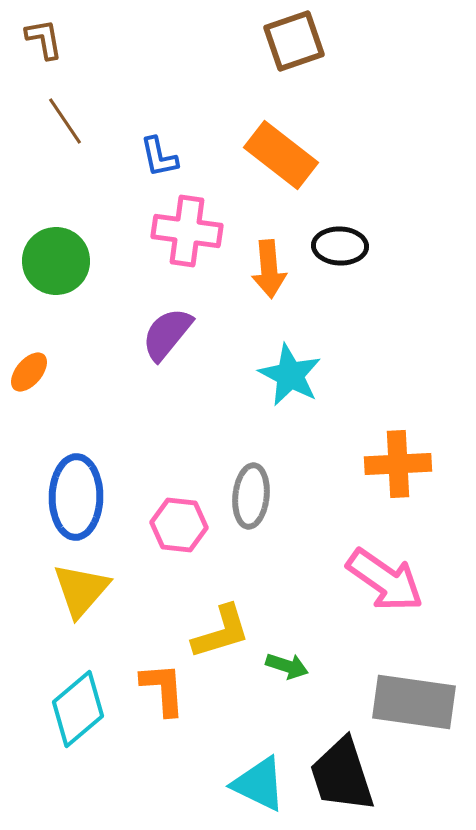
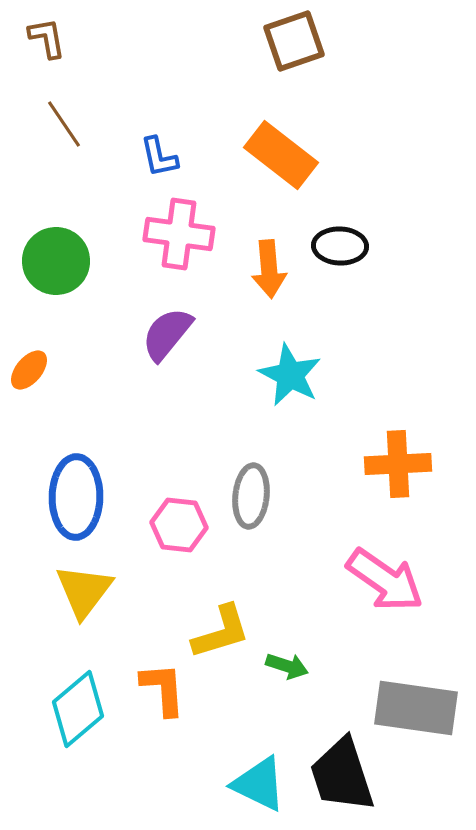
brown L-shape: moved 3 px right, 1 px up
brown line: moved 1 px left, 3 px down
pink cross: moved 8 px left, 3 px down
orange ellipse: moved 2 px up
yellow triangle: moved 3 px right, 1 px down; rotated 4 degrees counterclockwise
gray rectangle: moved 2 px right, 6 px down
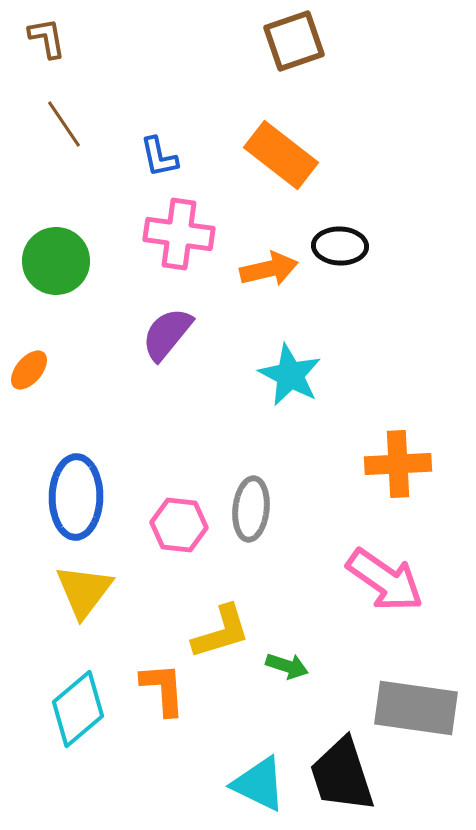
orange arrow: rotated 98 degrees counterclockwise
gray ellipse: moved 13 px down
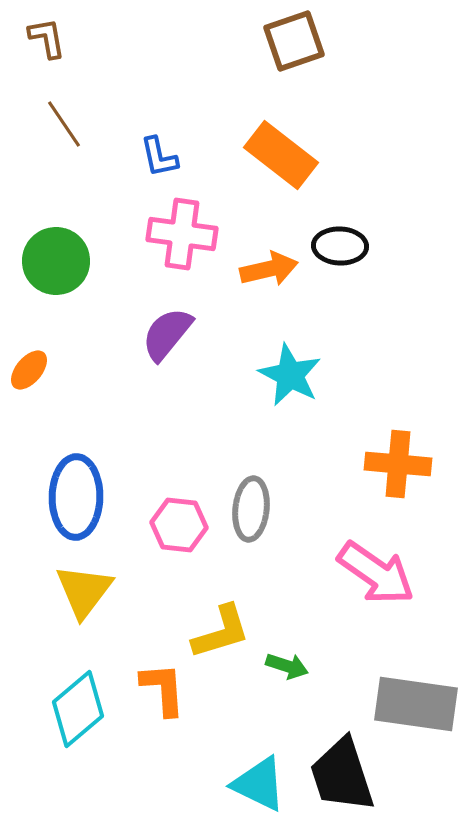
pink cross: moved 3 px right
orange cross: rotated 8 degrees clockwise
pink arrow: moved 9 px left, 7 px up
gray rectangle: moved 4 px up
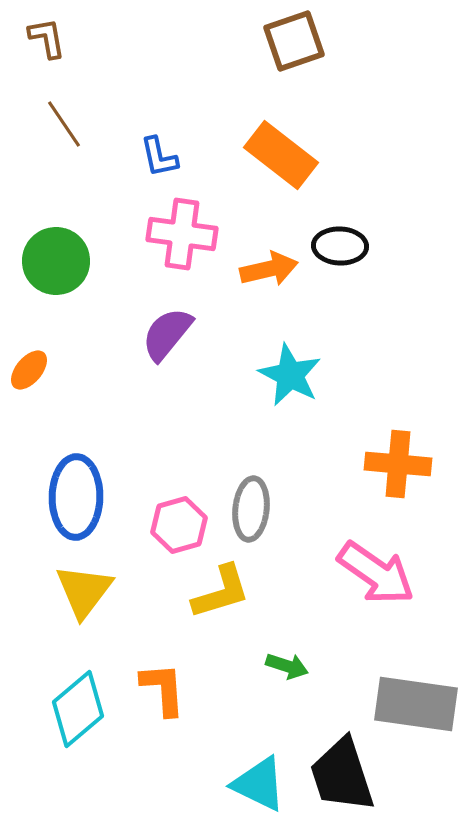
pink hexagon: rotated 22 degrees counterclockwise
yellow L-shape: moved 40 px up
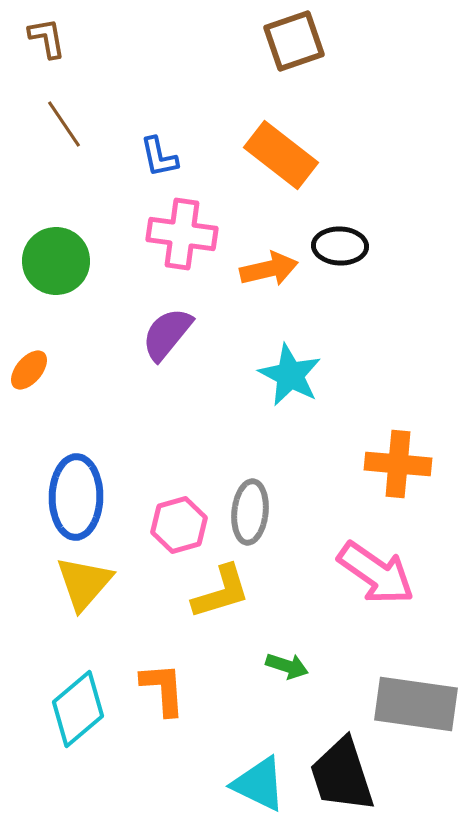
gray ellipse: moved 1 px left, 3 px down
yellow triangle: moved 8 px up; rotated 4 degrees clockwise
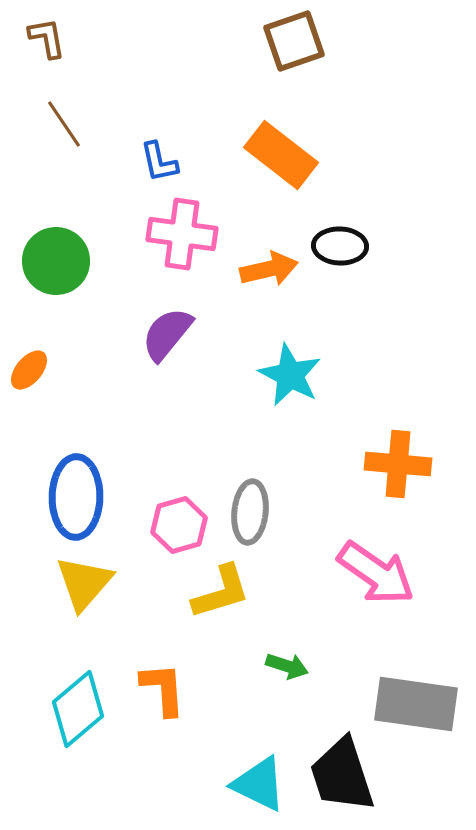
blue L-shape: moved 5 px down
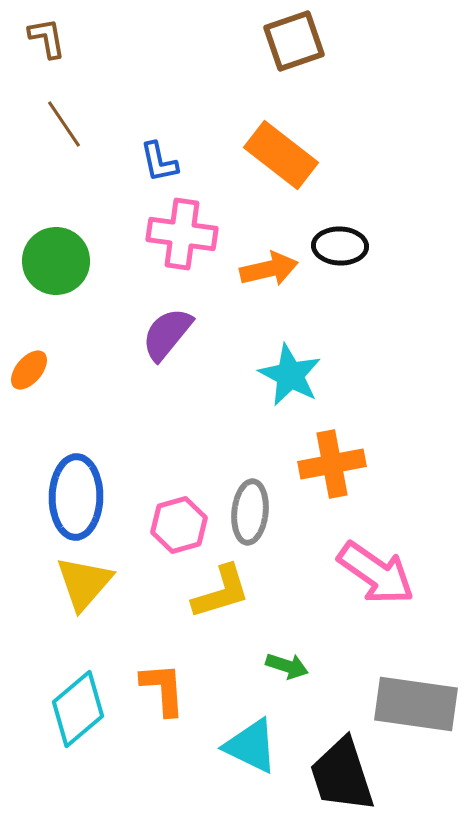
orange cross: moved 66 px left; rotated 16 degrees counterclockwise
cyan triangle: moved 8 px left, 38 px up
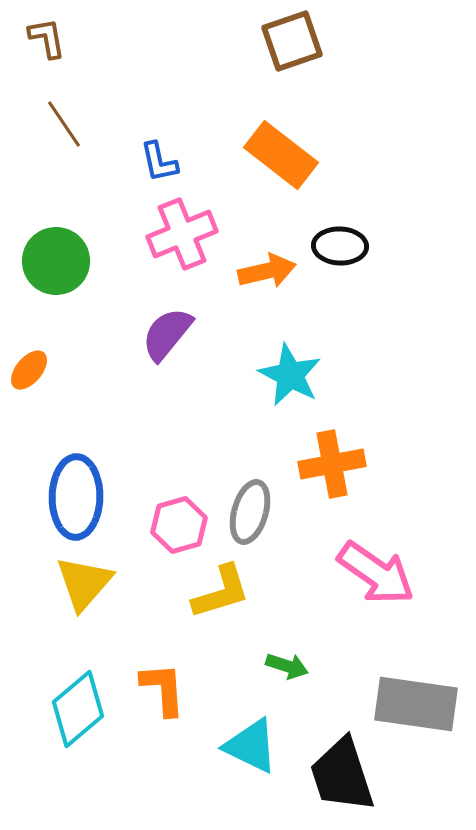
brown square: moved 2 px left
pink cross: rotated 30 degrees counterclockwise
orange arrow: moved 2 px left, 2 px down
gray ellipse: rotated 10 degrees clockwise
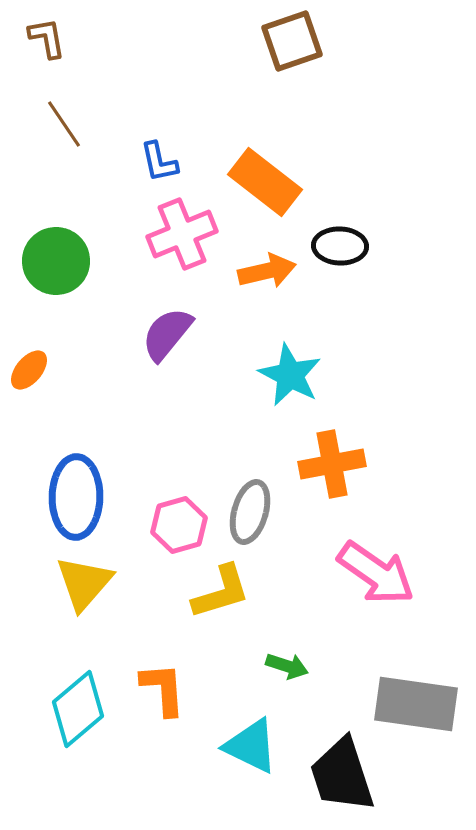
orange rectangle: moved 16 px left, 27 px down
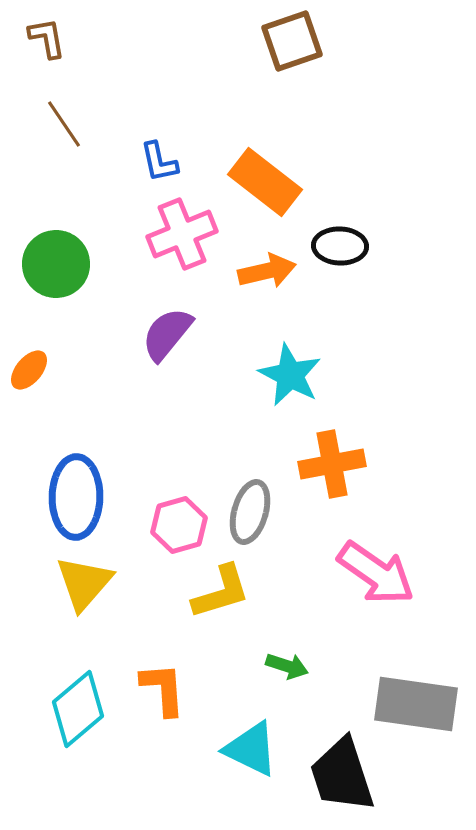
green circle: moved 3 px down
cyan triangle: moved 3 px down
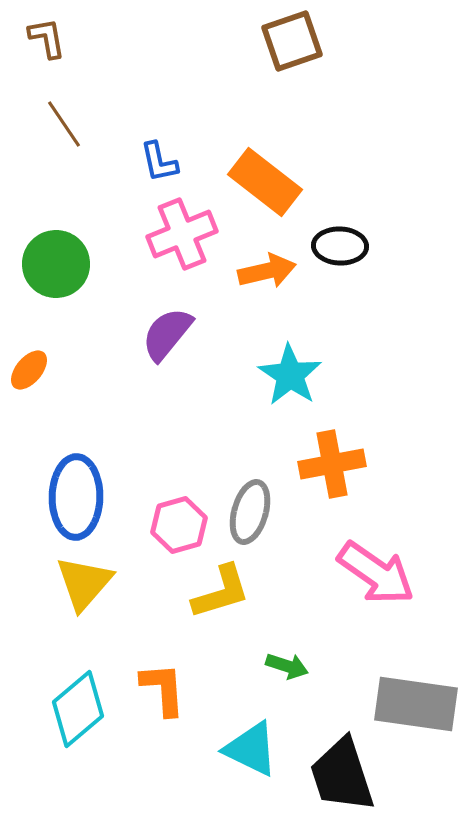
cyan star: rotated 6 degrees clockwise
